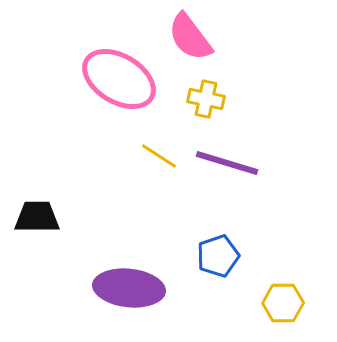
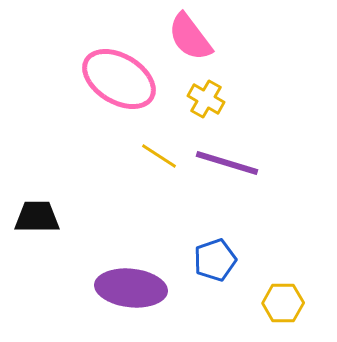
yellow cross: rotated 18 degrees clockwise
blue pentagon: moved 3 px left, 4 px down
purple ellipse: moved 2 px right
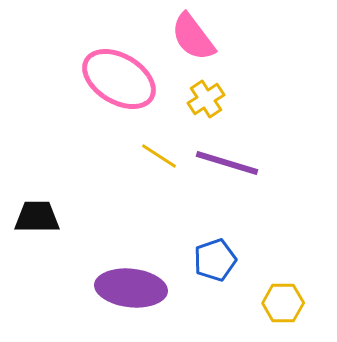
pink semicircle: moved 3 px right
yellow cross: rotated 27 degrees clockwise
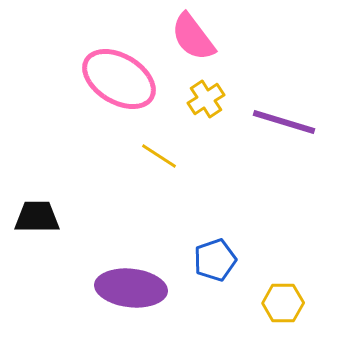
purple line: moved 57 px right, 41 px up
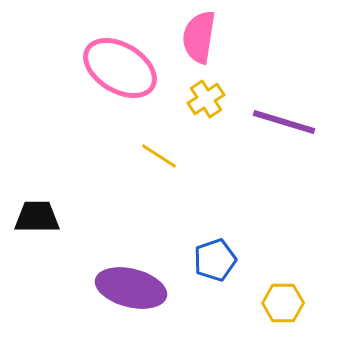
pink semicircle: moved 6 px right; rotated 46 degrees clockwise
pink ellipse: moved 1 px right, 11 px up
purple ellipse: rotated 8 degrees clockwise
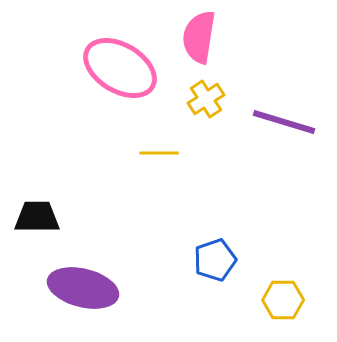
yellow line: moved 3 px up; rotated 33 degrees counterclockwise
purple ellipse: moved 48 px left
yellow hexagon: moved 3 px up
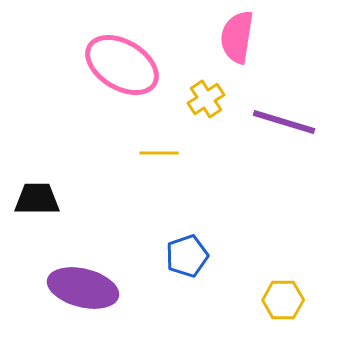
pink semicircle: moved 38 px right
pink ellipse: moved 2 px right, 3 px up
black trapezoid: moved 18 px up
blue pentagon: moved 28 px left, 4 px up
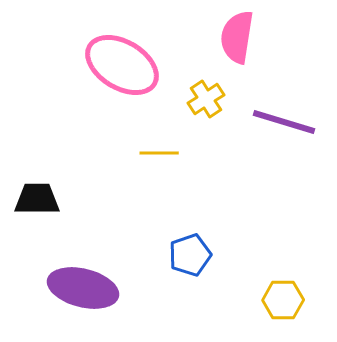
blue pentagon: moved 3 px right, 1 px up
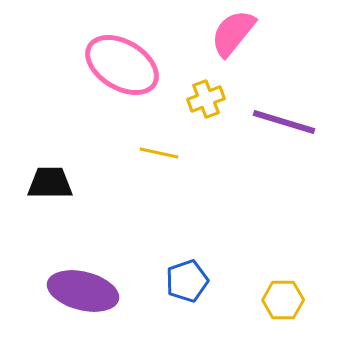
pink semicircle: moved 4 px left, 4 px up; rotated 30 degrees clockwise
yellow cross: rotated 12 degrees clockwise
yellow line: rotated 12 degrees clockwise
black trapezoid: moved 13 px right, 16 px up
blue pentagon: moved 3 px left, 26 px down
purple ellipse: moved 3 px down
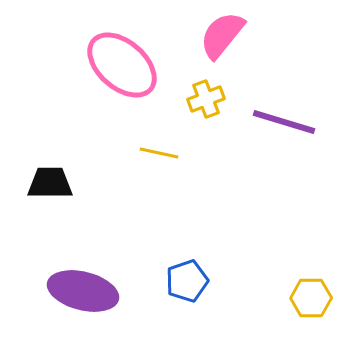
pink semicircle: moved 11 px left, 2 px down
pink ellipse: rotated 10 degrees clockwise
yellow hexagon: moved 28 px right, 2 px up
